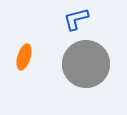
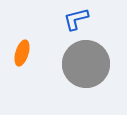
orange ellipse: moved 2 px left, 4 px up
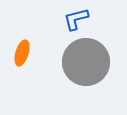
gray circle: moved 2 px up
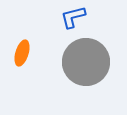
blue L-shape: moved 3 px left, 2 px up
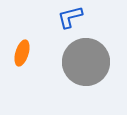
blue L-shape: moved 3 px left
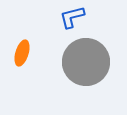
blue L-shape: moved 2 px right
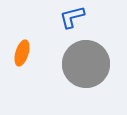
gray circle: moved 2 px down
